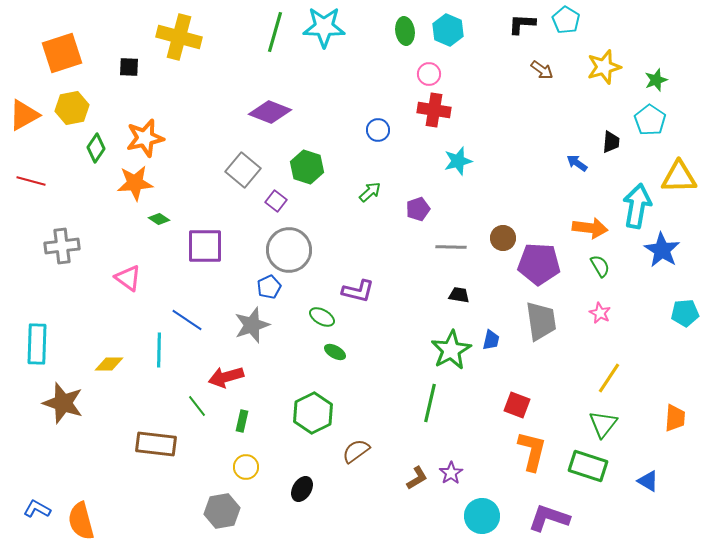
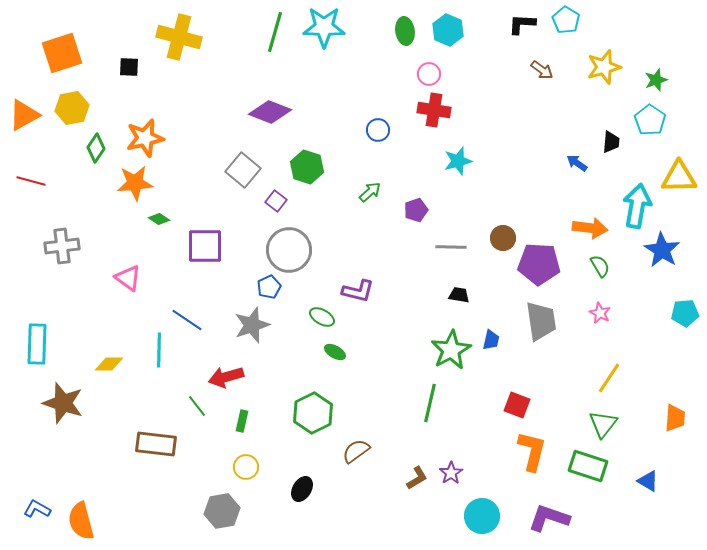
purple pentagon at (418, 209): moved 2 px left, 1 px down
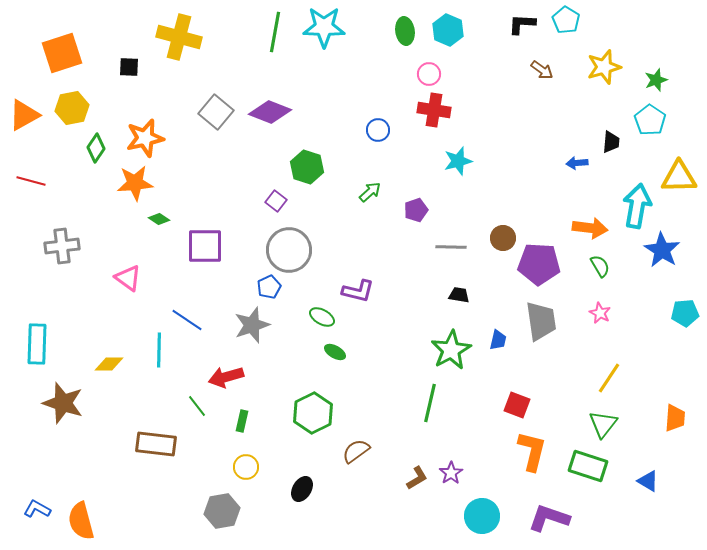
green line at (275, 32): rotated 6 degrees counterclockwise
blue arrow at (577, 163): rotated 40 degrees counterclockwise
gray square at (243, 170): moved 27 px left, 58 px up
blue trapezoid at (491, 340): moved 7 px right
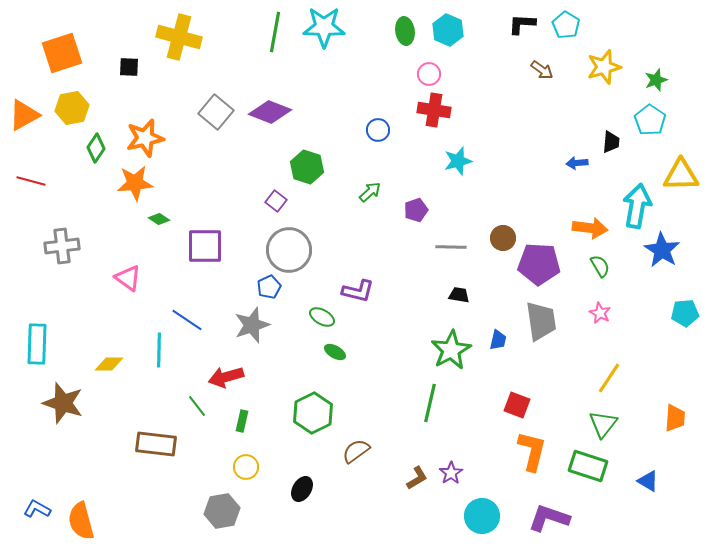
cyan pentagon at (566, 20): moved 5 px down
yellow triangle at (679, 177): moved 2 px right, 2 px up
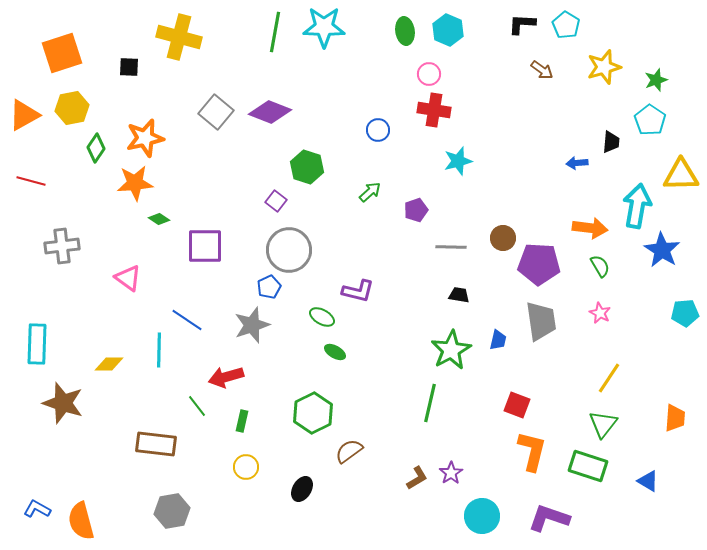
brown semicircle at (356, 451): moved 7 px left
gray hexagon at (222, 511): moved 50 px left
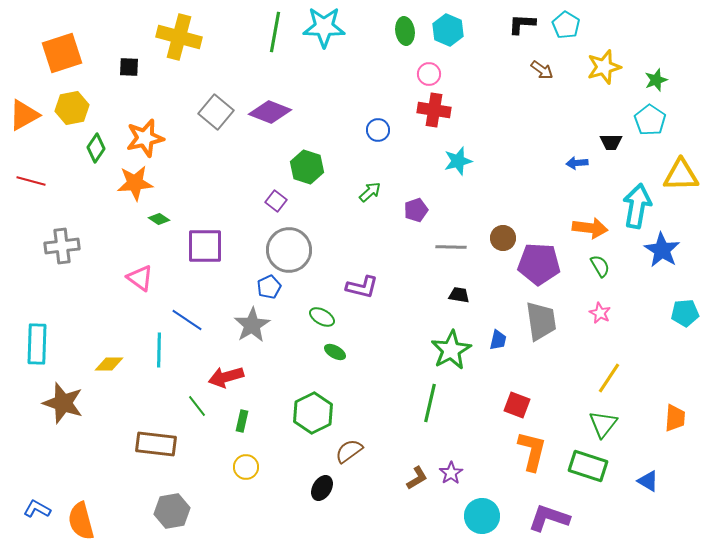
black trapezoid at (611, 142): rotated 85 degrees clockwise
pink triangle at (128, 278): moved 12 px right
purple L-shape at (358, 291): moved 4 px right, 4 px up
gray star at (252, 325): rotated 12 degrees counterclockwise
black ellipse at (302, 489): moved 20 px right, 1 px up
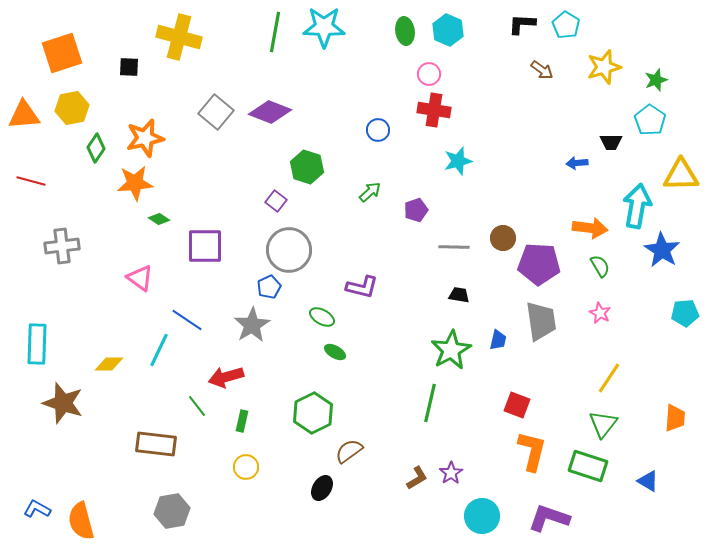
orange triangle at (24, 115): rotated 24 degrees clockwise
gray line at (451, 247): moved 3 px right
cyan line at (159, 350): rotated 24 degrees clockwise
